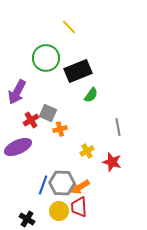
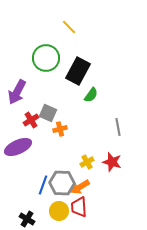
black rectangle: rotated 40 degrees counterclockwise
yellow cross: moved 11 px down
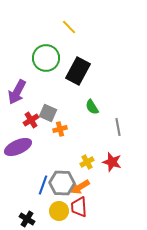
green semicircle: moved 1 px right, 12 px down; rotated 112 degrees clockwise
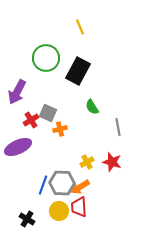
yellow line: moved 11 px right; rotated 21 degrees clockwise
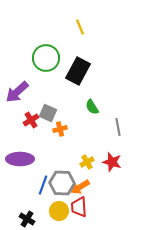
purple arrow: rotated 20 degrees clockwise
purple ellipse: moved 2 px right, 12 px down; rotated 24 degrees clockwise
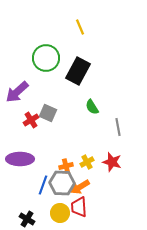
orange cross: moved 6 px right, 37 px down
yellow circle: moved 1 px right, 2 px down
